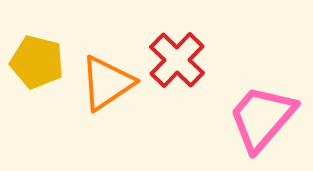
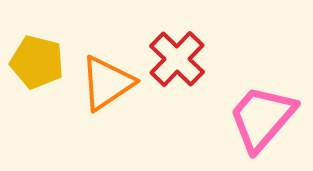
red cross: moved 1 px up
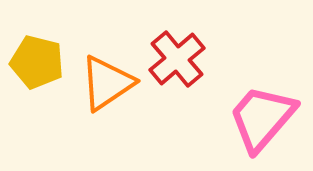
red cross: rotated 6 degrees clockwise
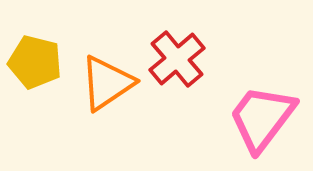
yellow pentagon: moved 2 px left
pink trapezoid: rotated 4 degrees counterclockwise
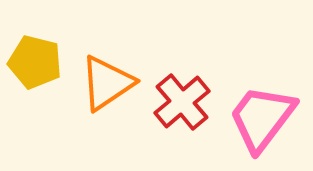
red cross: moved 5 px right, 43 px down
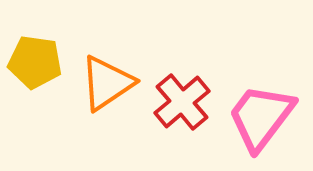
yellow pentagon: rotated 6 degrees counterclockwise
pink trapezoid: moved 1 px left, 1 px up
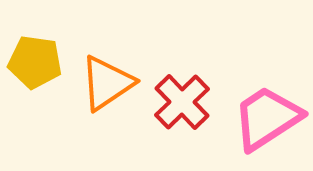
red cross: rotated 4 degrees counterclockwise
pink trapezoid: moved 6 px right, 1 px down; rotated 20 degrees clockwise
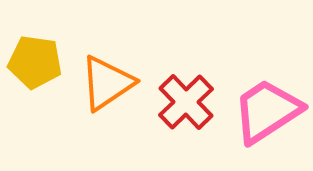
red cross: moved 4 px right
pink trapezoid: moved 7 px up
